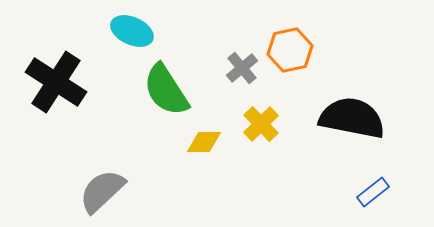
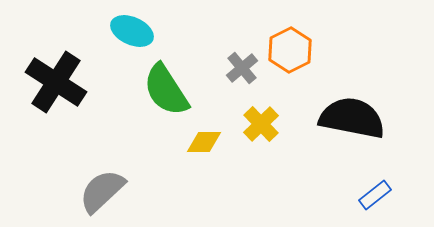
orange hexagon: rotated 15 degrees counterclockwise
blue rectangle: moved 2 px right, 3 px down
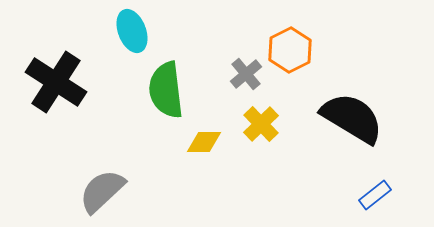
cyan ellipse: rotated 45 degrees clockwise
gray cross: moved 4 px right, 6 px down
green semicircle: rotated 26 degrees clockwise
black semicircle: rotated 20 degrees clockwise
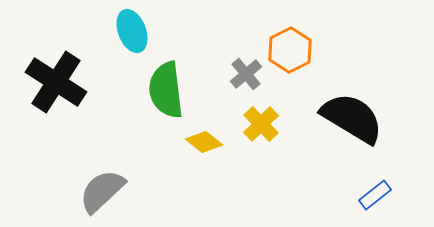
yellow diamond: rotated 39 degrees clockwise
